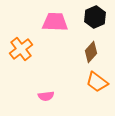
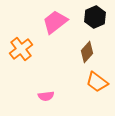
pink trapezoid: rotated 40 degrees counterclockwise
brown diamond: moved 4 px left
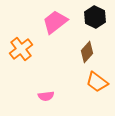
black hexagon: rotated 10 degrees counterclockwise
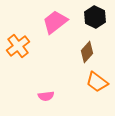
orange cross: moved 3 px left, 3 px up
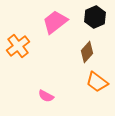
black hexagon: rotated 10 degrees clockwise
pink semicircle: rotated 35 degrees clockwise
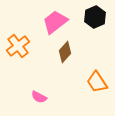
brown diamond: moved 22 px left
orange trapezoid: rotated 20 degrees clockwise
pink semicircle: moved 7 px left, 1 px down
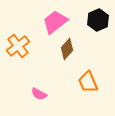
black hexagon: moved 3 px right, 3 px down
brown diamond: moved 2 px right, 3 px up
orange trapezoid: moved 9 px left; rotated 10 degrees clockwise
pink semicircle: moved 3 px up
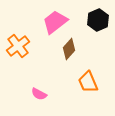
brown diamond: moved 2 px right
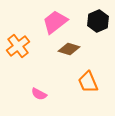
black hexagon: moved 1 px down
brown diamond: rotated 65 degrees clockwise
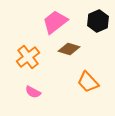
orange cross: moved 10 px right, 11 px down
orange trapezoid: rotated 20 degrees counterclockwise
pink semicircle: moved 6 px left, 2 px up
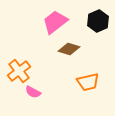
orange cross: moved 9 px left, 14 px down
orange trapezoid: rotated 60 degrees counterclockwise
